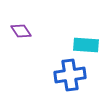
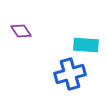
blue cross: moved 1 px up; rotated 8 degrees counterclockwise
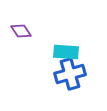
cyan rectangle: moved 20 px left, 7 px down
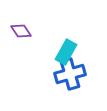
cyan rectangle: rotated 65 degrees counterclockwise
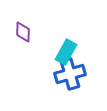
purple diamond: moved 2 px right, 1 px down; rotated 35 degrees clockwise
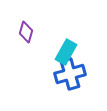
purple diamond: moved 3 px right; rotated 15 degrees clockwise
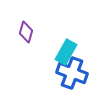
blue cross: moved 2 px right, 1 px up; rotated 36 degrees clockwise
